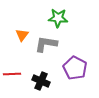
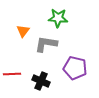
orange triangle: moved 1 px right, 4 px up
purple pentagon: rotated 15 degrees counterclockwise
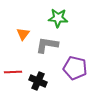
orange triangle: moved 3 px down
gray L-shape: moved 1 px right, 1 px down
red line: moved 1 px right, 2 px up
black cross: moved 3 px left
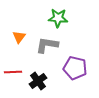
orange triangle: moved 4 px left, 3 px down
black cross: rotated 30 degrees clockwise
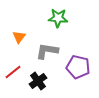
gray L-shape: moved 6 px down
purple pentagon: moved 3 px right, 1 px up
red line: rotated 36 degrees counterclockwise
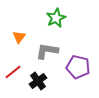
green star: moved 2 px left; rotated 30 degrees counterclockwise
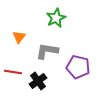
red line: rotated 48 degrees clockwise
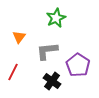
gray L-shape: rotated 15 degrees counterclockwise
purple pentagon: moved 2 px up; rotated 20 degrees clockwise
red line: rotated 72 degrees counterclockwise
black cross: moved 14 px right; rotated 18 degrees counterclockwise
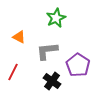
orange triangle: rotated 40 degrees counterclockwise
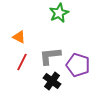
green star: moved 3 px right, 5 px up
gray L-shape: moved 3 px right, 5 px down
purple pentagon: rotated 15 degrees counterclockwise
red line: moved 9 px right, 10 px up
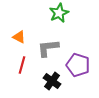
gray L-shape: moved 2 px left, 8 px up
red line: moved 3 px down; rotated 12 degrees counterclockwise
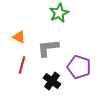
purple pentagon: moved 1 px right, 2 px down
